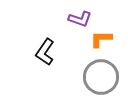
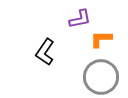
purple L-shape: rotated 30 degrees counterclockwise
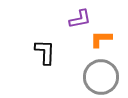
black L-shape: rotated 148 degrees clockwise
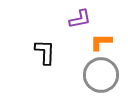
orange L-shape: moved 3 px down
gray circle: moved 2 px up
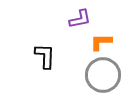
black L-shape: moved 4 px down
gray circle: moved 2 px right
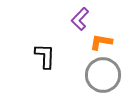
purple L-shape: rotated 145 degrees clockwise
orange L-shape: rotated 10 degrees clockwise
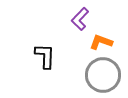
orange L-shape: rotated 10 degrees clockwise
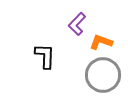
purple L-shape: moved 3 px left, 5 px down
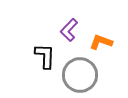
purple L-shape: moved 8 px left, 6 px down
gray circle: moved 23 px left
